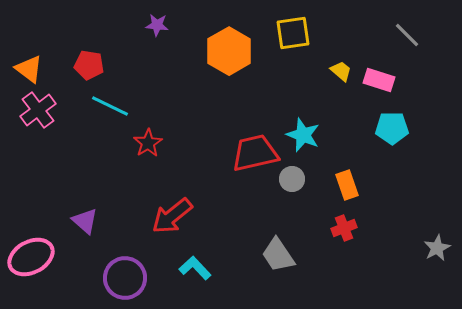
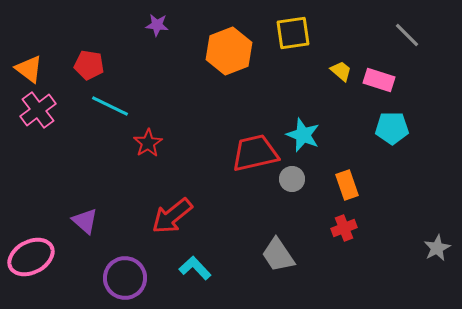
orange hexagon: rotated 9 degrees clockwise
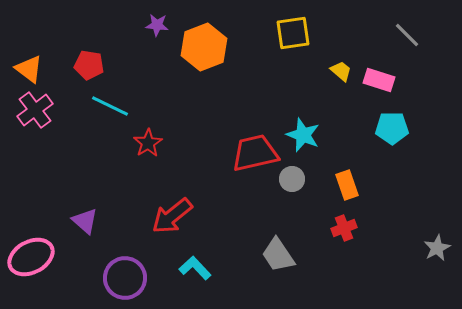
orange hexagon: moved 25 px left, 4 px up
pink cross: moved 3 px left
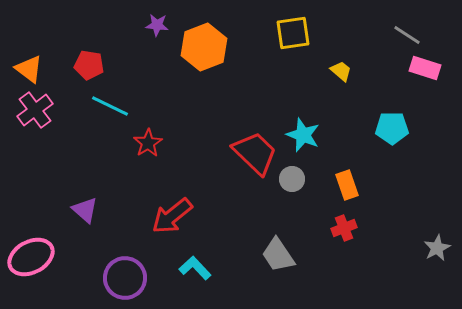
gray line: rotated 12 degrees counterclockwise
pink rectangle: moved 46 px right, 12 px up
red trapezoid: rotated 57 degrees clockwise
purple triangle: moved 11 px up
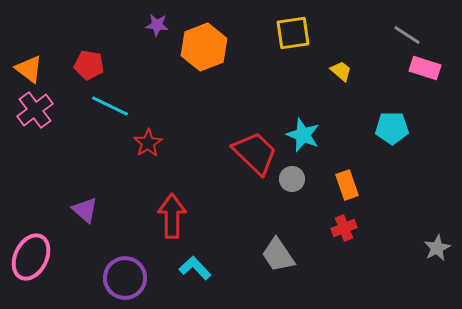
red arrow: rotated 129 degrees clockwise
pink ellipse: rotated 36 degrees counterclockwise
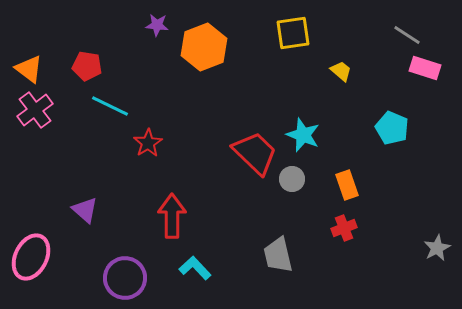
red pentagon: moved 2 px left, 1 px down
cyan pentagon: rotated 24 degrees clockwise
gray trapezoid: rotated 21 degrees clockwise
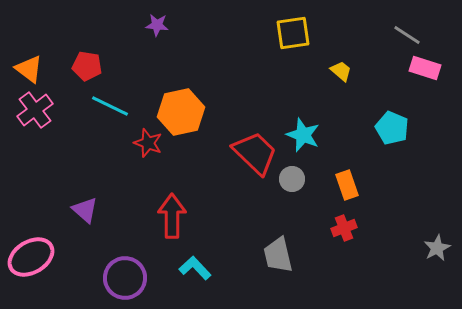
orange hexagon: moved 23 px left, 65 px down; rotated 9 degrees clockwise
red star: rotated 20 degrees counterclockwise
pink ellipse: rotated 33 degrees clockwise
